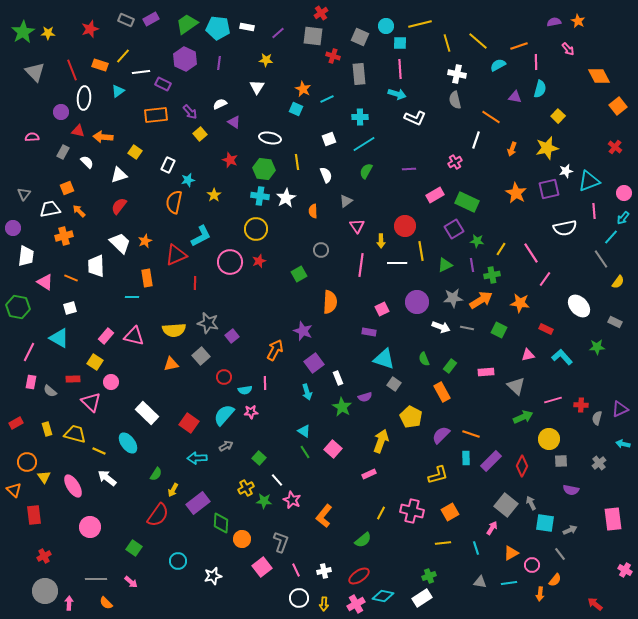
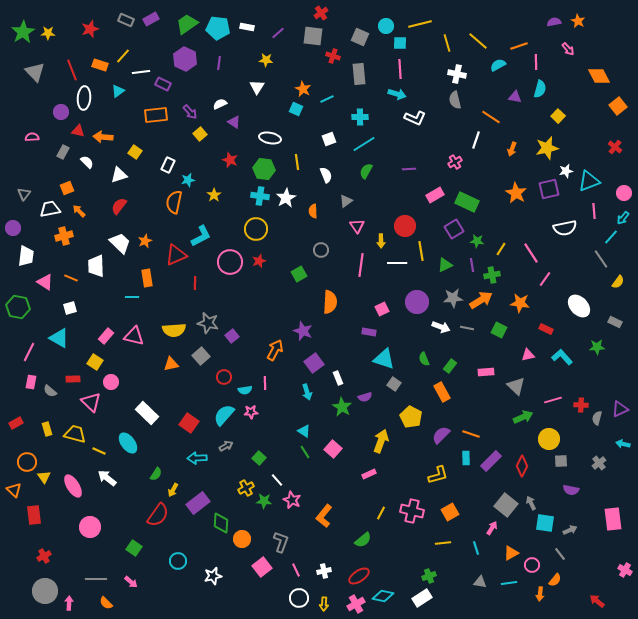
red arrow at (595, 604): moved 2 px right, 3 px up
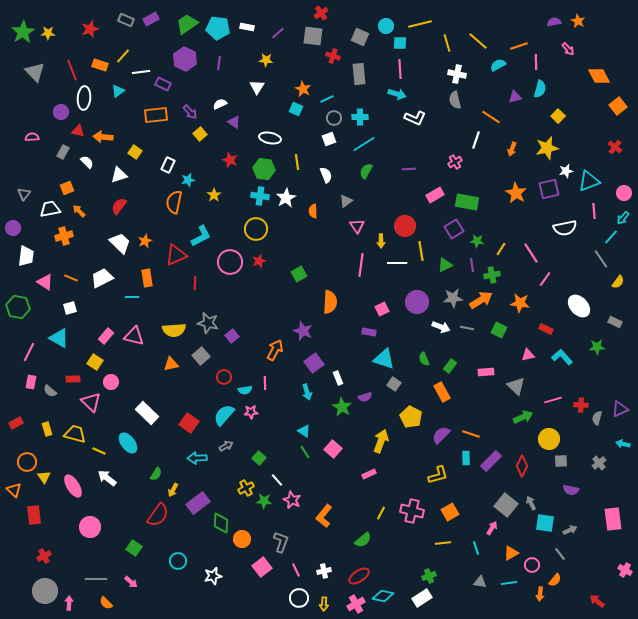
purple triangle at (515, 97): rotated 24 degrees counterclockwise
green rectangle at (467, 202): rotated 15 degrees counterclockwise
gray circle at (321, 250): moved 13 px right, 132 px up
white trapezoid at (96, 266): moved 6 px right, 12 px down; rotated 65 degrees clockwise
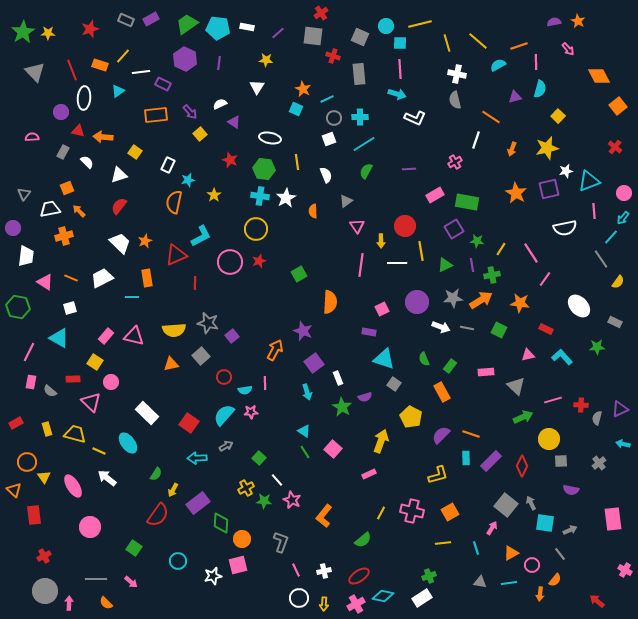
pink square at (262, 567): moved 24 px left, 2 px up; rotated 24 degrees clockwise
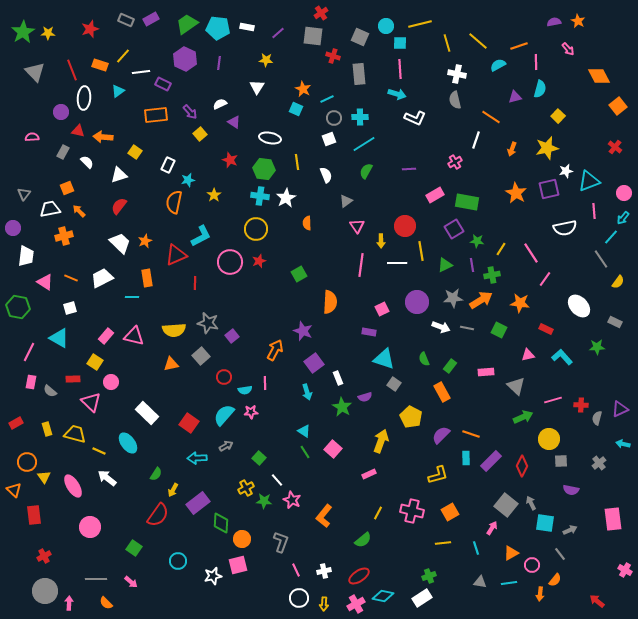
orange semicircle at (313, 211): moved 6 px left, 12 px down
yellow line at (381, 513): moved 3 px left
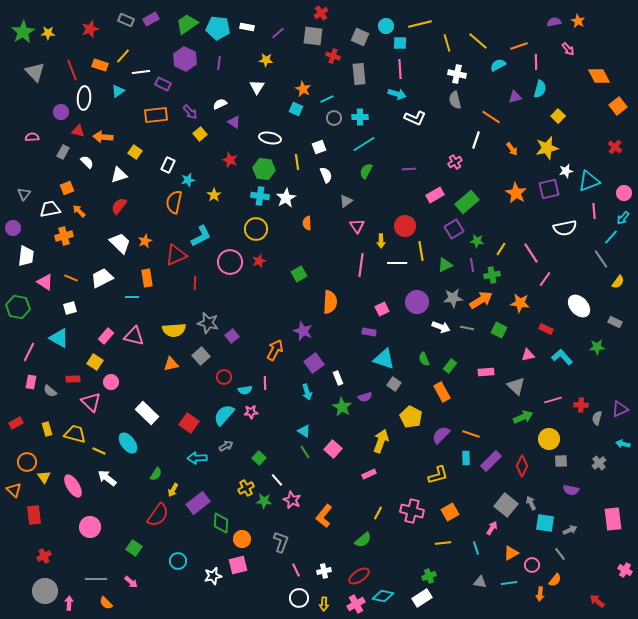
white square at (329, 139): moved 10 px left, 8 px down
orange arrow at (512, 149): rotated 56 degrees counterclockwise
green rectangle at (467, 202): rotated 50 degrees counterclockwise
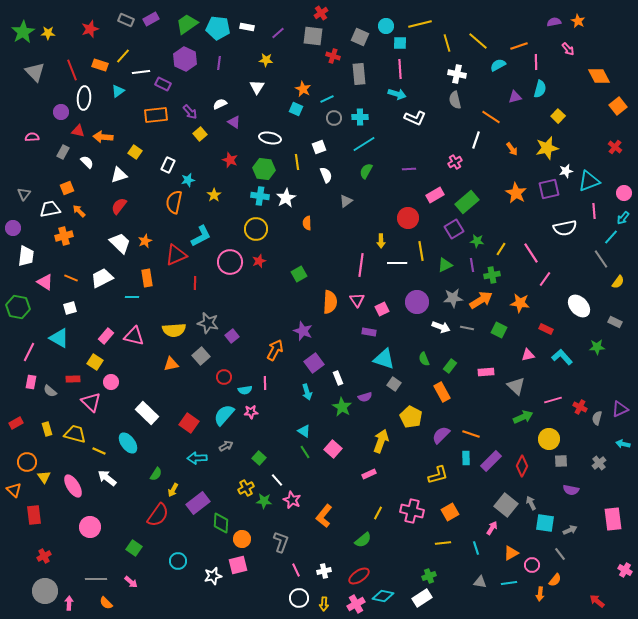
pink triangle at (357, 226): moved 74 px down
red circle at (405, 226): moved 3 px right, 8 px up
red cross at (581, 405): moved 1 px left, 2 px down; rotated 24 degrees clockwise
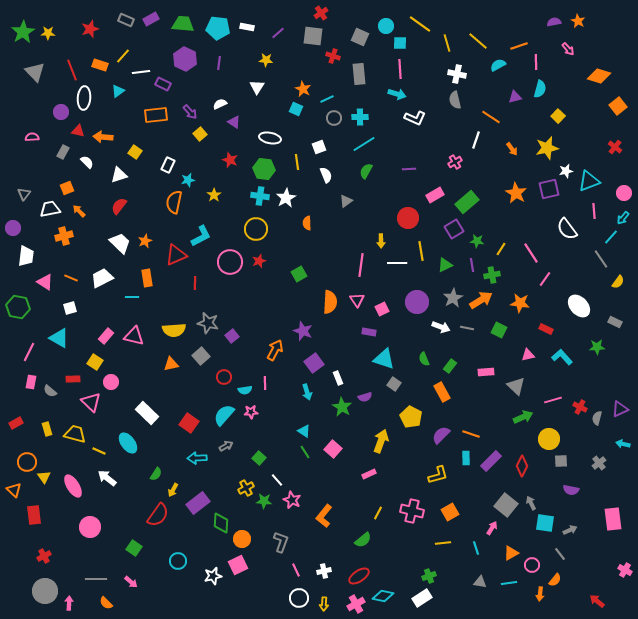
green trapezoid at (187, 24): moved 4 px left; rotated 40 degrees clockwise
yellow line at (420, 24): rotated 50 degrees clockwise
orange diamond at (599, 76): rotated 45 degrees counterclockwise
white semicircle at (565, 228): moved 2 px right, 1 px down; rotated 65 degrees clockwise
gray star at (453, 298): rotated 24 degrees counterclockwise
pink square at (238, 565): rotated 12 degrees counterclockwise
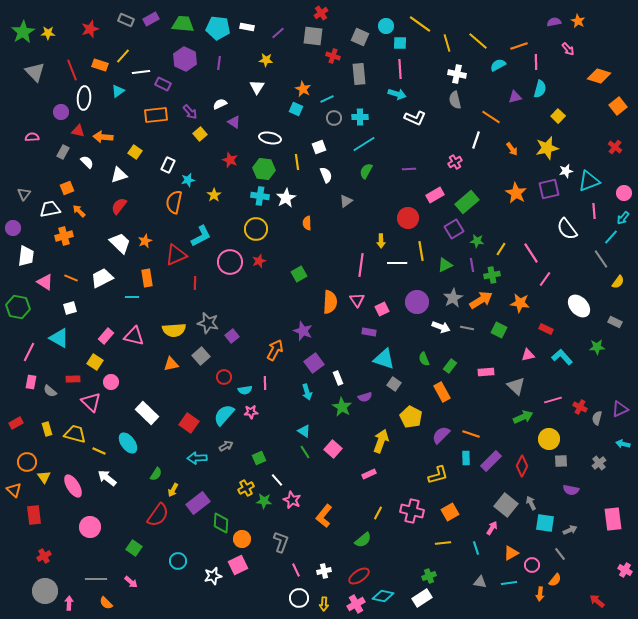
green square at (259, 458): rotated 24 degrees clockwise
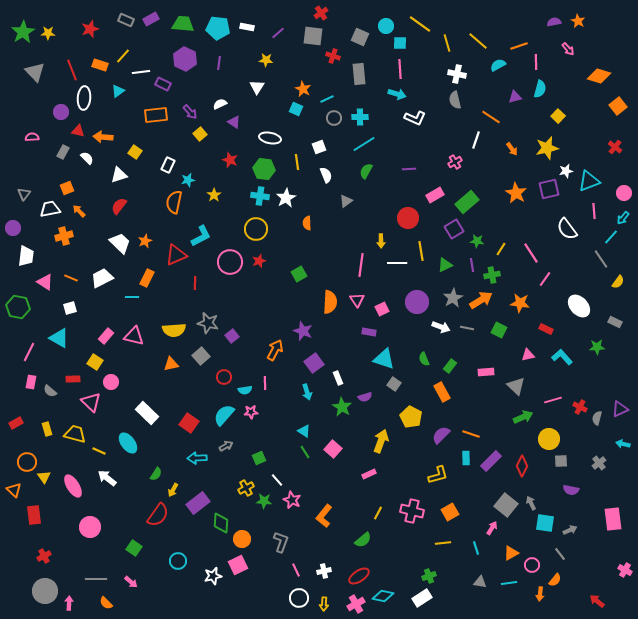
white semicircle at (87, 162): moved 4 px up
orange rectangle at (147, 278): rotated 36 degrees clockwise
